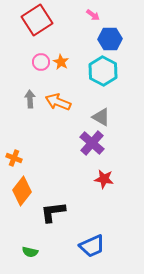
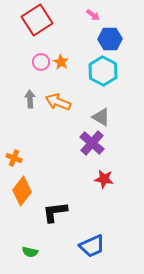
black L-shape: moved 2 px right
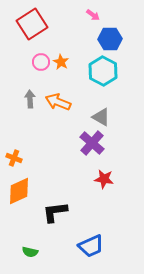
red square: moved 5 px left, 4 px down
orange diamond: moved 3 px left; rotated 28 degrees clockwise
blue trapezoid: moved 1 px left
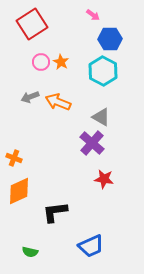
gray arrow: moved 2 px up; rotated 108 degrees counterclockwise
